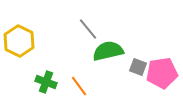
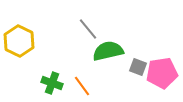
green cross: moved 6 px right, 1 px down
orange line: moved 3 px right
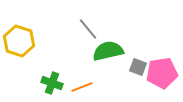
yellow hexagon: rotated 8 degrees counterclockwise
orange line: moved 1 px down; rotated 75 degrees counterclockwise
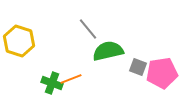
orange line: moved 11 px left, 8 px up
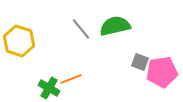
gray line: moved 7 px left
green semicircle: moved 7 px right, 25 px up
gray square: moved 2 px right, 5 px up
pink pentagon: moved 1 px up
green cross: moved 3 px left, 5 px down; rotated 10 degrees clockwise
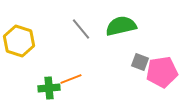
green semicircle: moved 6 px right
green cross: rotated 35 degrees counterclockwise
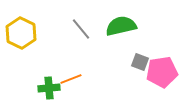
yellow hexagon: moved 2 px right, 8 px up; rotated 8 degrees clockwise
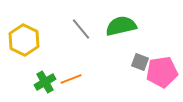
yellow hexagon: moved 3 px right, 7 px down
green cross: moved 4 px left, 6 px up; rotated 25 degrees counterclockwise
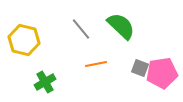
green semicircle: rotated 56 degrees clockwise
yellow hexagon: rotated 12 degrees counterclockwise
gray square: moved 6 px down
pink pentagon: moved 1 px down
orange line: moved 25 px right, 15 px up; rotated 10 degrees clockwise
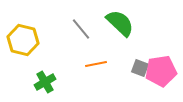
green semicircle: moved 1 px left, 3 px up
yellow hexagon: moved 1 px left
pink pentagon: moved 1 px left, 2 px up
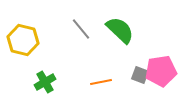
green semicircle: moved 7 px down
orange line: moved 5 px right, 18 px down
gray square: moved 7 px down
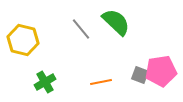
green semicircle: moved 4 px left, 8 px up
